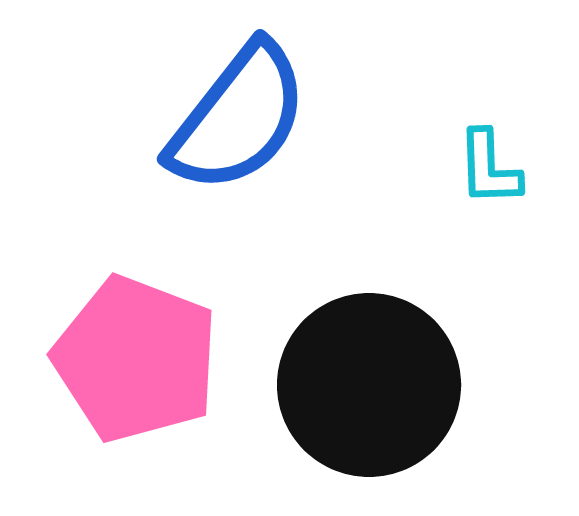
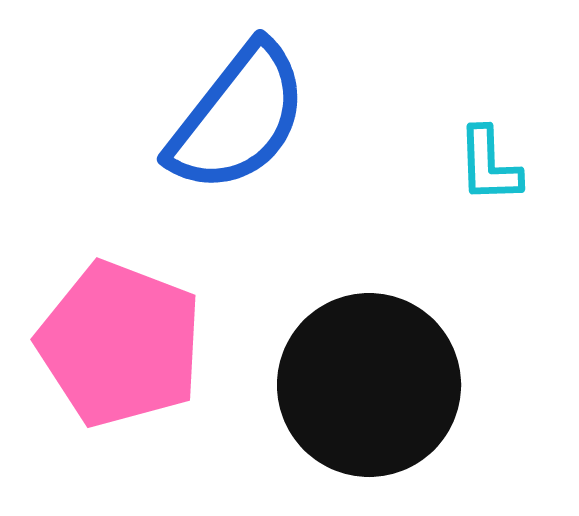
cyan L-shape: moved 3 px up
pink pentagon: moved 16 px left, 15 px up
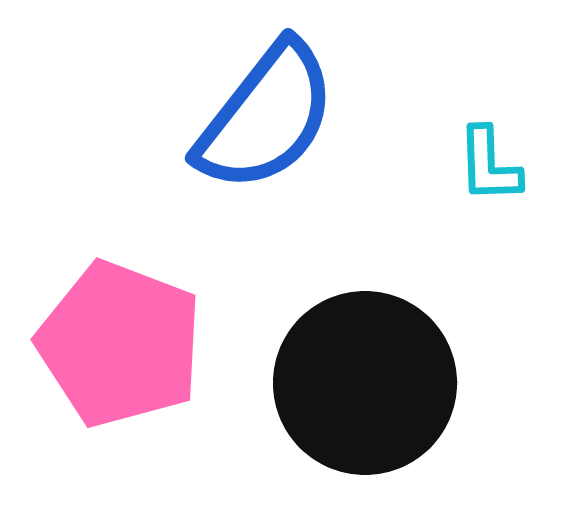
blue semicircle: moved 28 px right, 1 px up
black circle: moved 4 px left, 2 px up
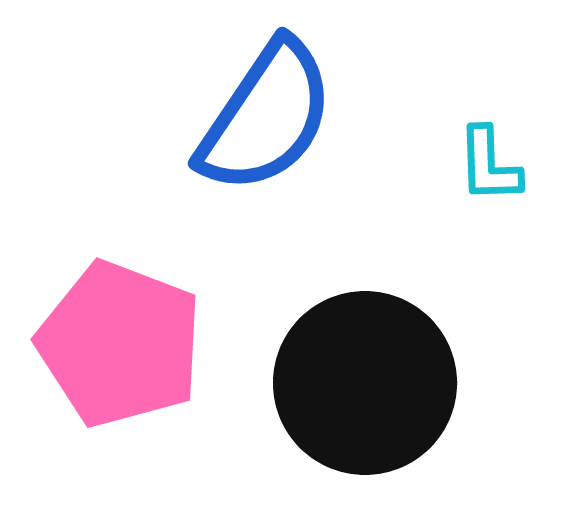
blue semicircle: rotated 4 degrees counterclockwise
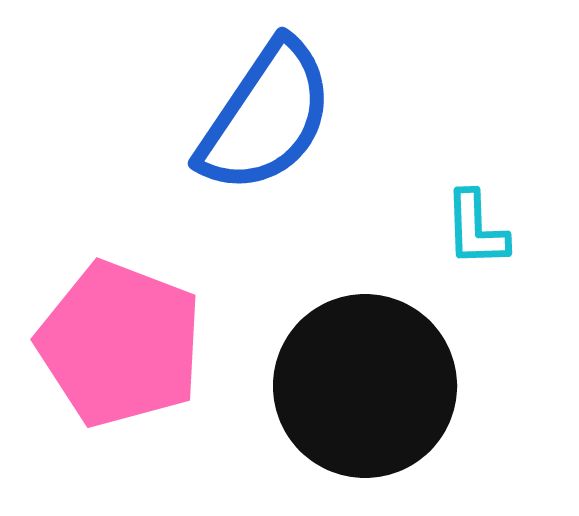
cyan L-shape: moved 13 px left, 64 px down
black circle: moved 3 px down
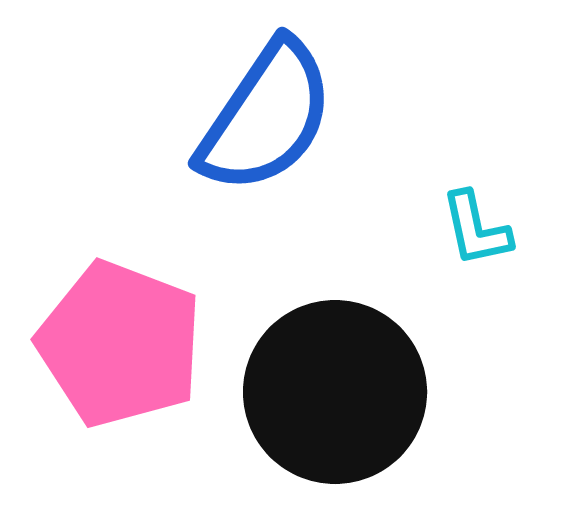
cyan L-shape: rotated 10 degrees counterclockwise
black circle: moved 30 px left, 6 px down
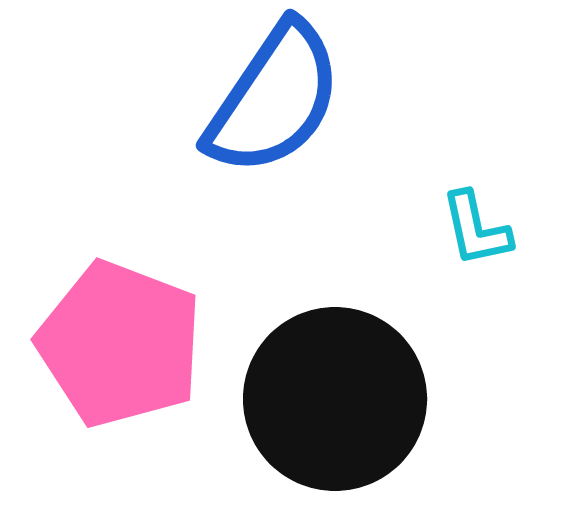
blue semicircle: moved 8 px right, 18 px up
black circle: moved 7 px down
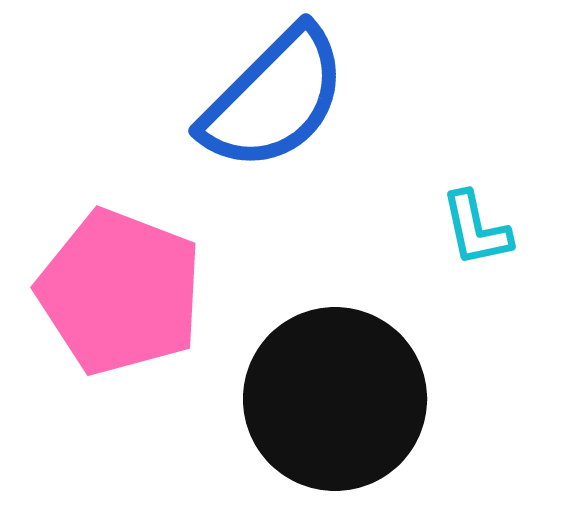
blue semicircle: rotated 11 degrees clockwise
pink pentagon: moved 52 px up
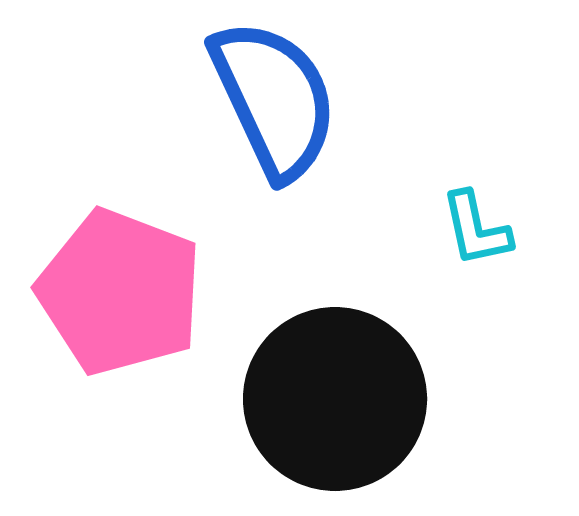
blue semicircle: rotated 70 degrees counterclockwise
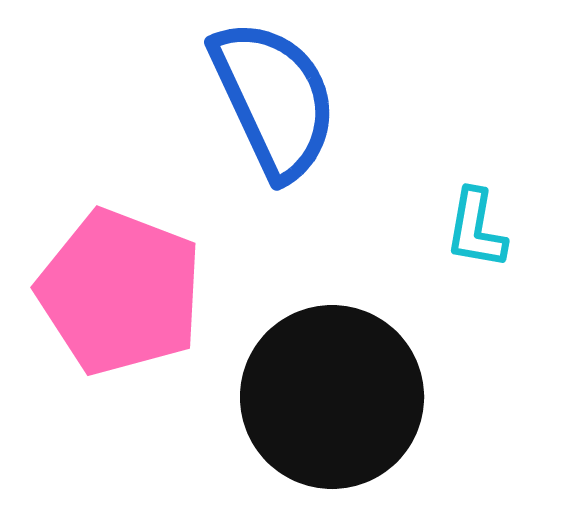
cyan L-shape: rotated 22 degrees clockwise
black circle: moved 3 px left, 2 px up
